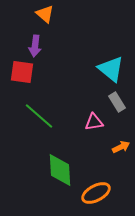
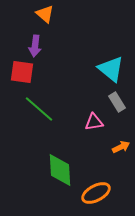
green line: moved 7 px up
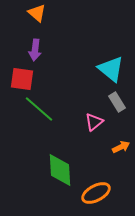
orange triangle: moved 8 px left, 1 px up
purple arrow: moved 4 px down
red square: moved 7 px down
pink triangle: rotated 30 degrees counterclockwise
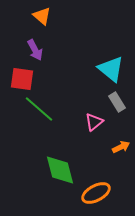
orange triangle: moved 5 px right, 3 px down
purple arrow: rotated 35 degrees counterclockwise
green diamond: rotated 12 degrees counterclockwise
